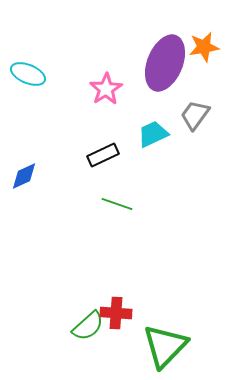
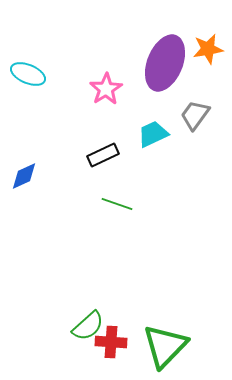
orange star: moved 4 px right, 2 px down
red cross: moved 5 px left, 29 px down
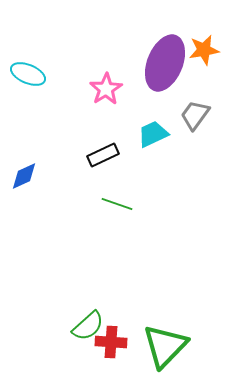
orange star: moved 4 px left, 1 px down
